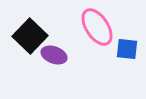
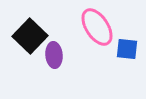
purple ellipse: rotated 65 degrees clockwise
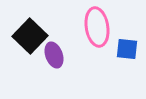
pink ellipse: rotated 24 degrees clockwise
purple ellipse: rotated 15 degrees counterclockwise
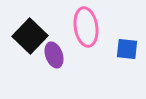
pink ellipse: moved 11 px left
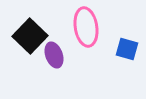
blue square: rotated 10 degrees clockwise
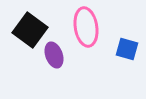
black square: moved 6 px up; rotated 8 degrees counterclockwise
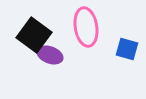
black square: moved 4 px right, 5 px down
purple ellipse: moved 4 px left; rotated 50 degrees counterclockwise
